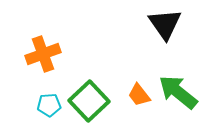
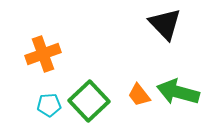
black triangle: rotated 9 degrees counterclockwise
green arrow: rotated 24 degrees counterclockwise
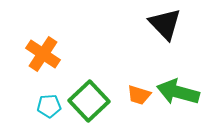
orange cross: rotated 36 degrees counterclockwise
orange trapezoid: rotated 35 degrees counterclockwise
cyan pentagon: moved 1 px down
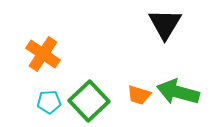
black triangle: rotated 15 degrees clockwise
cyan pentagon: moved 4 px up
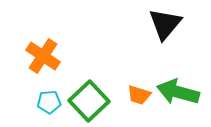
black triangle: rotated 9 degrees clockwise
orange cross: moved 2 px down
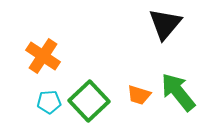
green arrow: rotated 36 degrees clockwise
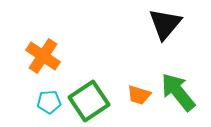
green square: rotated 9 degrees clockwise
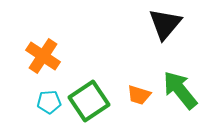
green arrow: moved 2 px right, 2 px up
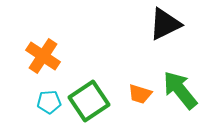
black triangle: rotated 24 degrees clockwise
orange trapezoid: moved 1 px right, 1 px up
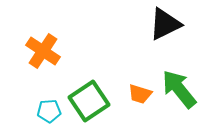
orange cross: moved 5 px up
green arrow: moved 1 px left, 1 px up
cyan pentagon: moved 9 px down
